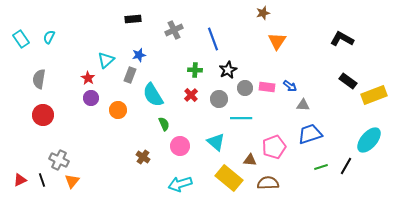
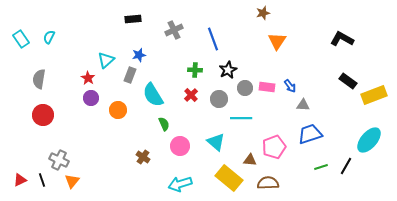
blue arrow at (290, 86): rotated 16 degrees clockwise
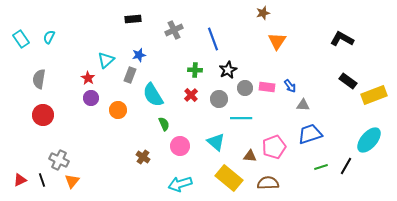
brown triangle at (250, 160): moved 4 px up
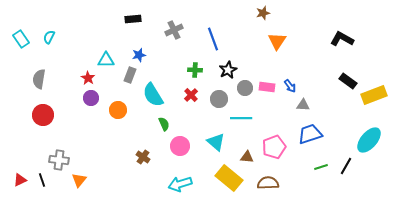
cyan triangle at (106, 60): rotated 42 degrees clockwise
brown triangle at (250, 156): moved 3 px left, 1 px down
gray cross at (59, 160): rotated 18 degrees counterclockwise
orange triangle at (72, 181): moved 7 px right, 1 px up
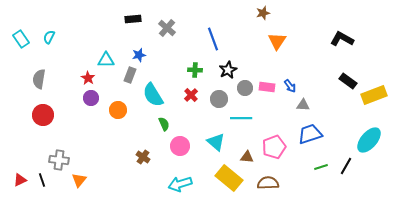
gray cross at (174, 30): moved 7 px left, 2 px up; rotated 24 degrees counterclockwise
